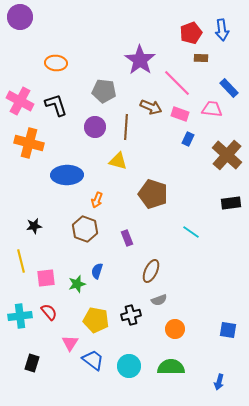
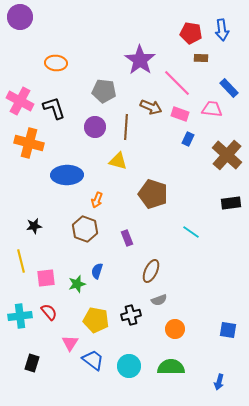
red pentagon at (191, 33): rotated 30 degrees clockwise
black L-shape at (56, 105): moved 2 px left, 3 px down
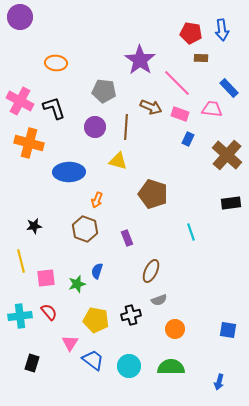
blue ellipse at (67, 175): moved 2 px right, 3 px up
cyan line at (191, 232): rotated 36 degrees clockwise
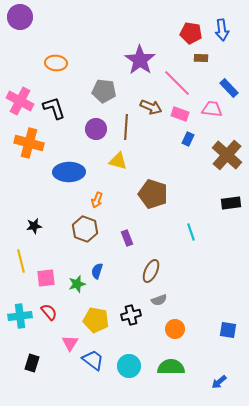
purple circle at (95, 127): moved 1 px right, 2 px down
blue arrow at (219, 382): rotated 35 degrees clockwise
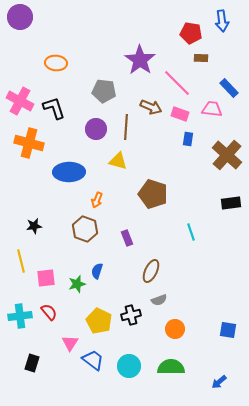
blue arrow at (222, 30): moved 9 px up
blue rectangle at (188, 139): rotated 16 degrees counterclockwise
yellow pentagon at (96, 320): moved 3 px right, 1 px down; rotated 15 degrees clockwise
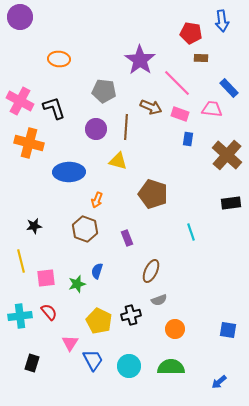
orange ellipse at (56, 63): moved 3 px right, 4 px up
blue trapezoid at (93, 360): rotated 25 degrees clockwise
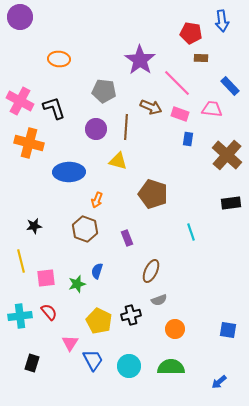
blue rectangle at (229, 88): moved 1 px right, 2 px up
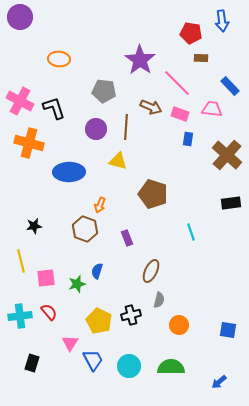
orange arrow at (97, 200): moved 3 px right, 5 px down
gray semicircle at (159, 300): rotated 56 degrees counterclockwise
orange circle at (175, 329): moved 4 px right, 4 px up
